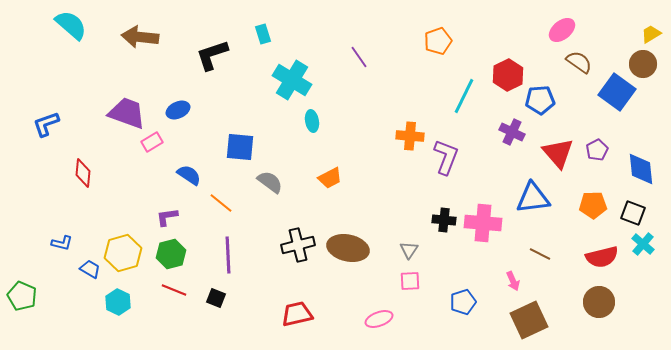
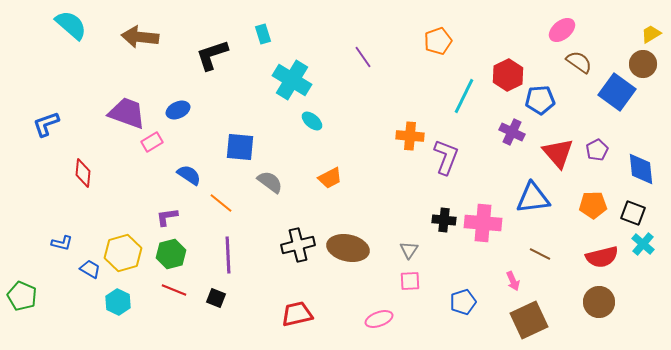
purple line at (359, 57): moved 4 px right
cyan ellipse at (312, 121): rotated 40 degrees counterclockwise
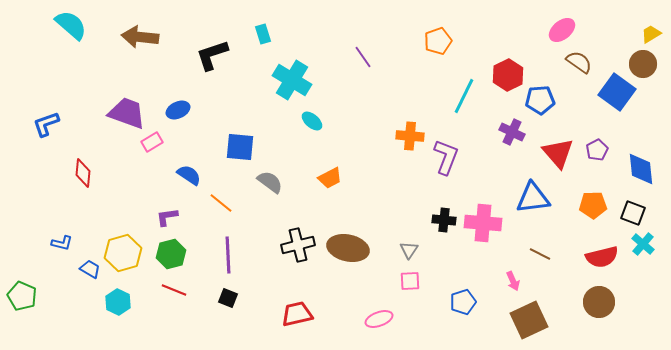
black square at (216, 298): moved 12 px right
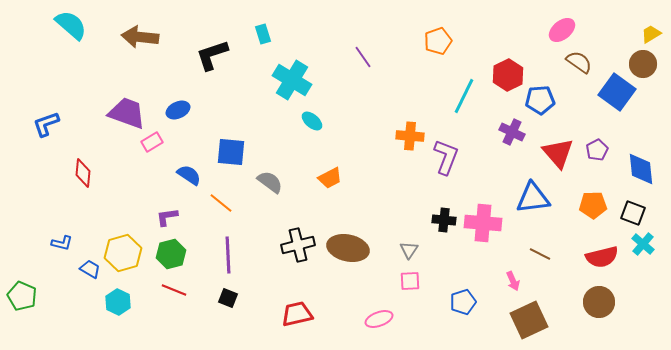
blue square at (240, 147): moved 9 px left, 5 px down
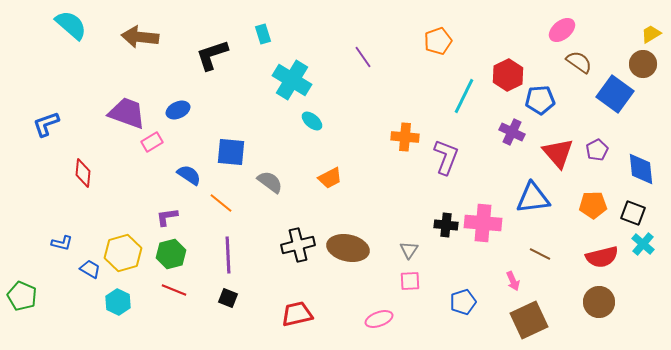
blue square at (617, 92): moved 2 px left, 2 px down
orange cross at (410, 136): moved 5 px left, 1 px down
black cross at (444, 220): moved 2 px right, 5 px down
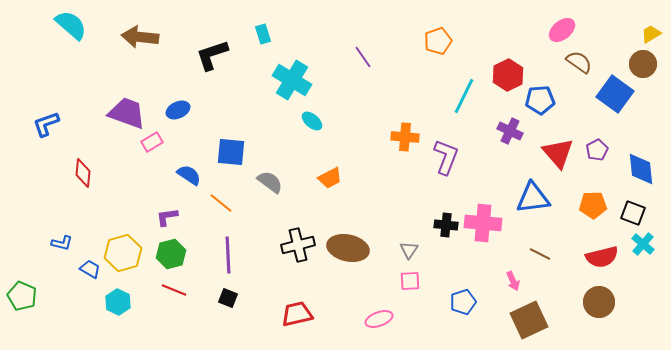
purple cross at (512, 132): moved 2 px left, 1 px up
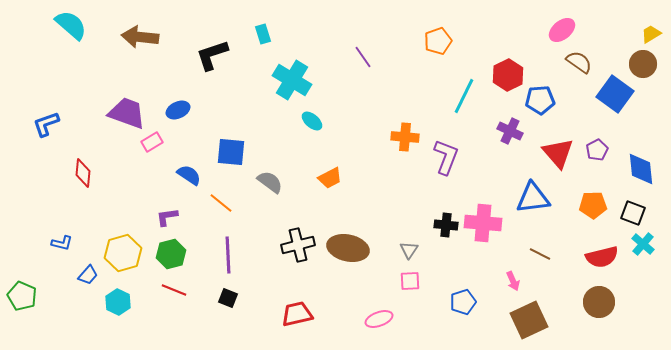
blue trapezoid at (90, 269): moved 2 px left, 6 px down; rotated 100 degrees clockwise
